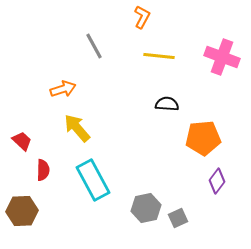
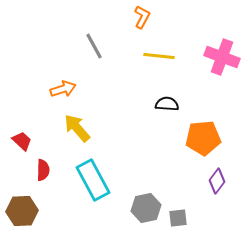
gray square: rotated 18 degrees clockwise
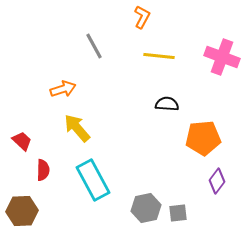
gray square: moved 5 px up
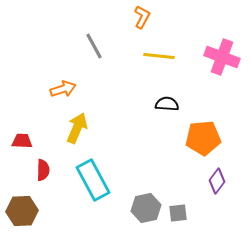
yellow arrow: rotated 64 degrees clockwise
red trapezoid: rotated 40 degrees counterclockwise
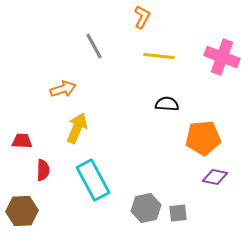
purple diamond: moved 2 px left, 4 px up; rotated 65 degrees clockwise
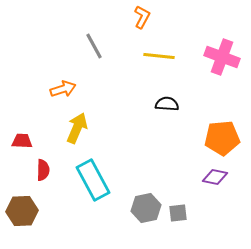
orange pentagon: moved 19 px right
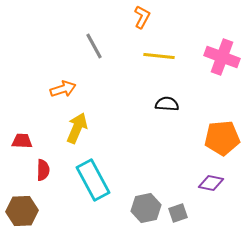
purple diamond: moved 4 px left, 6 px down
gray square: rotated 12 degrees counterclockwise
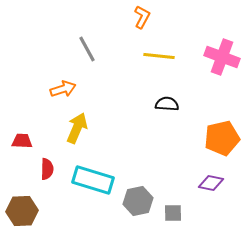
gray line: moved 7 px left, 3 px down
orange pentagon: rotated 8 degrees counterclockwise
red semicircle: moved 4 px right, 1 px up
cyan rectangle: rotated 45 degrees counterclockwise
gray hexagon: moved 8 px left, 7 px up
gray square: moved 5 px left; rotated 18 degrees clockwise
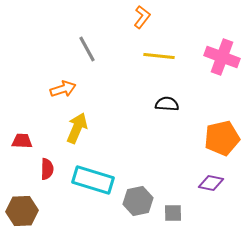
orange L-shape: rotated 10 degrees clockwise
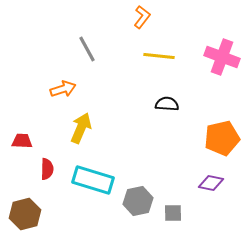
yellow arrow: moved 4 px right
brown hexagon: moved 3 px right, 3 px down; rotated 12 degrees counterclockwise
